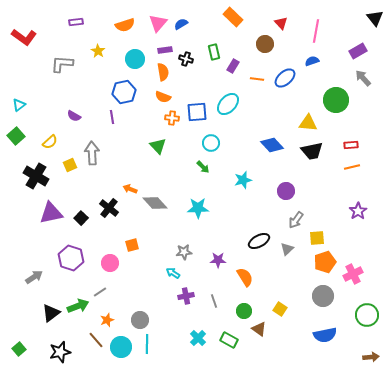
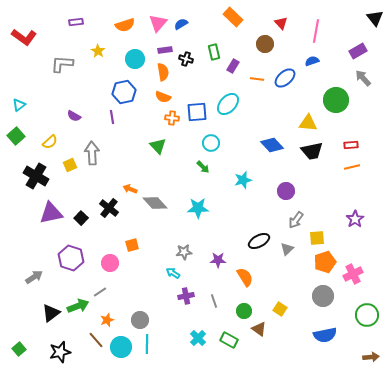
purple star at (358, 211): moved 3 px left, 8 px down
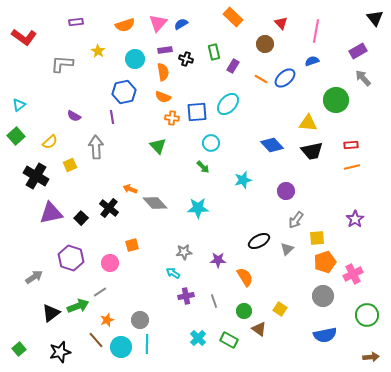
orange line at (257, 79): moved 4 px right; rotated 24 degrees clockwise
gray arrow at (92, 153): moved 4 px right, 6 px up
